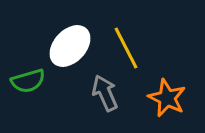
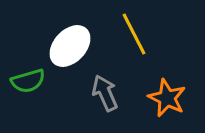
yellow line: moved 8 px right, 14 px up
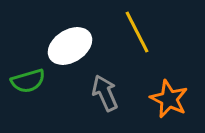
yellow line: moved 3 px right, 2 px up
white ellipse: rotated 15 degrees clockwise
orange star: moved 2 px right, 1 px down
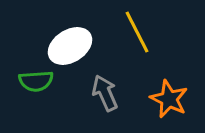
green semicircle: moved 8 px right; rotated 12 degrees clockwise
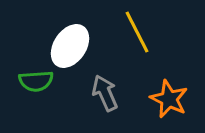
white ellipse: rotated 24 degrees counterclockwise
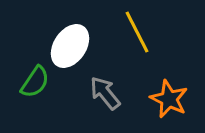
green semicircle: moved 1 px left, 1 px down; rotated 52 degrees counterclockwise
gray arrow: rotated 15 degrees counterclockwise
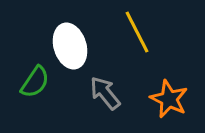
white ellipse: rotated 51 degrees counterclockwise
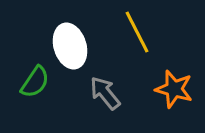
orange star: moved 5 px right, 10 px up; rotated 9 degrees counterclockwise
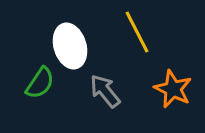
green semicircle: moved 5 px right, 1 px down
orange star: moved 1 px left; rotated 9 degrees clockwise
gray arrow: moved 2 px up
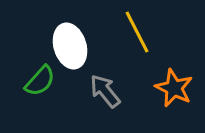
green semicircle: moved 2 px up; rotated 8 degrees clockwise
orange star: moved 1 px right, 1 px up
